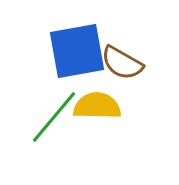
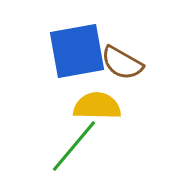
green line: moved 20 px right, 29 px down
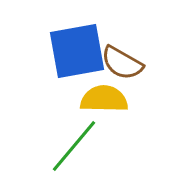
yellow semicircle: moved 7 px right, 7 px up
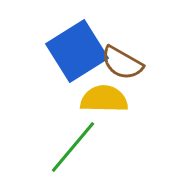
blue square: rotated 22 degrees counterclockwise
green line: moved 1 px left, 1 px down
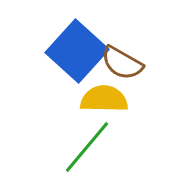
blue square: rotated 16 degrees counterclockwise
green line: moved 14 px right
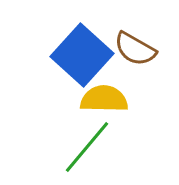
blue square: moved 5 px right, 4 px down
brown semicircle: moved 13 px right, 14 px up
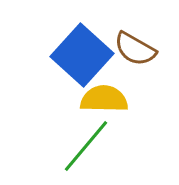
green line: moved 1 px left, 1 px up
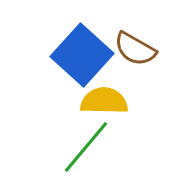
yellow semicircle: moved 2 px down
green line: moved 1 px down
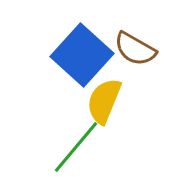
yellow semicircle: rotated 69 degrees counterclockwise
green line: moved 10 px left
